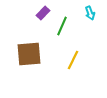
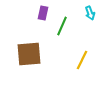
purple rectangle: rotated 32 degrees counterclockwise
yellow line: moved 9 px right
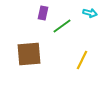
cyan arrow: rotated 56 degrees counterclockwise
green line: rotated 30 degrees clockwise
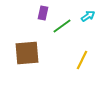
cyan arrow: moved 2 px left, 3 px down; rotated 48 degrees counterclockwise
brown square: moved 2 px left, 1 px up
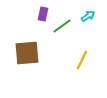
purple rectangle: moved 1 px down
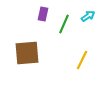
green line: moved 2 px right, 2 px up; rotated 30 degrees counterclockwise
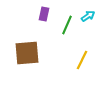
purple rectangle: moved 1 px right
green line: moved 3 px right, 1 px down
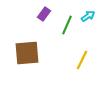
purple rectangle: rotated 24 degrees clockwise
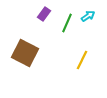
green line: moved 2 px up
brown square: moved 2 px left; rotated 32 degrees clockwise
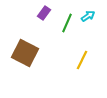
purple rectangle: moved 1 px up
